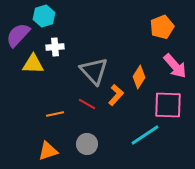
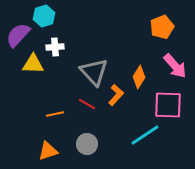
gray triangle: moved 1 px down
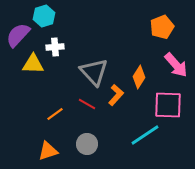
pink arrow: moved 1 px right, 1 px up
orange line: rotated 24 degrees counterclockwise
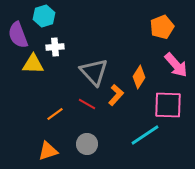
purple semicircle: rotated 64 degrees counterclockwise
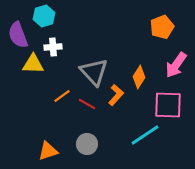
white cross: moved 2 px left
pink arrow: rotated 76 degrees clockwise
orange line: moved 7 px right, 18 px up
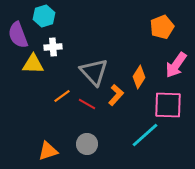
cyan line: rotated 8 degrees counterclockwise
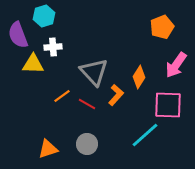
orange triangle: moved 2 px up
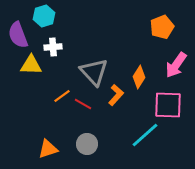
yellow triangle: moved 2 px left, 1 px down
red line: moved 4 px left
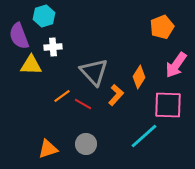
purple semicircle: moved 1 px right, 1 px down
cyan line: moved 1 px left, 1 px down
gray circle: moved 1 px left
